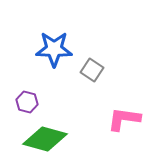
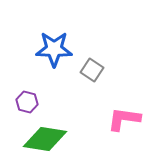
green diamond: rotated 6 degrees counterclockwise
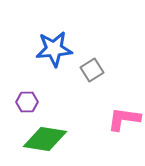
blue star: rotated 6 degrees counterclockwise
gray square: rotated 25 degrees clockwise
purple hexagon: rotated 15 degrees counterclockwise
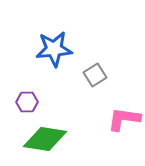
gray square: moved 3 px right, 5 px down
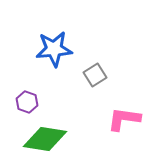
purple hexagon: rotated 20 degrees clockwise
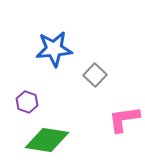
gray square: rotated 15 degrees counterclockwise
pink L-shape: rotated 16 degrees counterclockwise
green diamond: moved 2 px right, 1 px down
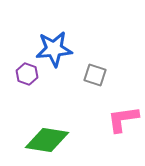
gray square: rotated 25 degrees counterclockwise
purple hexagon: moved 28 px up
pink L-shape: moved 1 px left
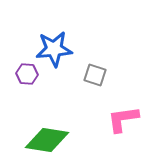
purple hexagon: rotated 15 degrees counterclockwise
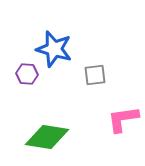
blue star: rotated 21 degrees clockwise
gray square: rotated 25 degrees counterclockwise
green diamond: moved 3 px up
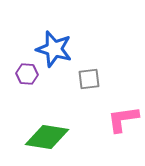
gray square: moved 6 px left, 4 px down
